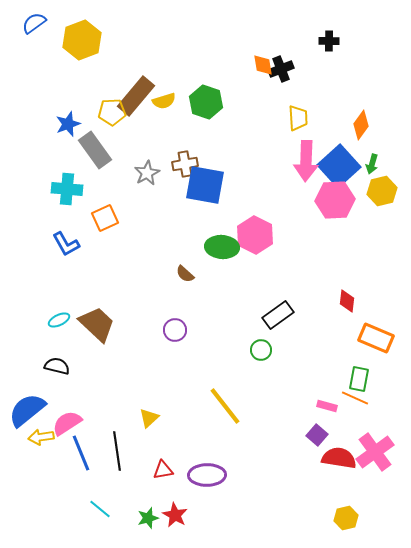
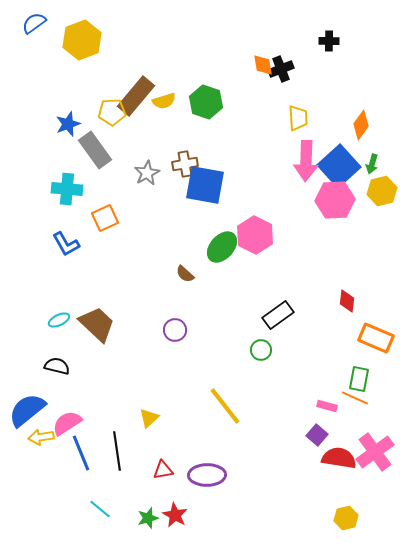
green ellipse at (222, 247): rotated 52 degrees counterclockwise
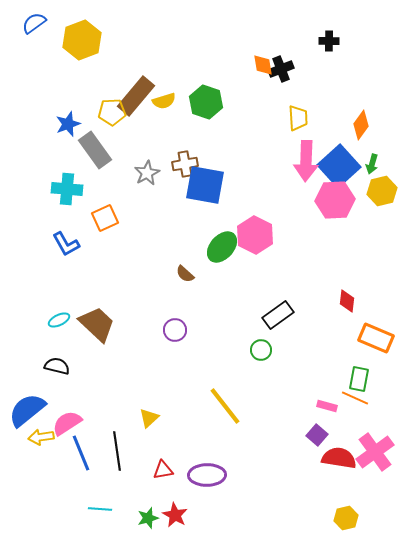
cyan line at (100, 509): rotated 35 degrees counterclockwise
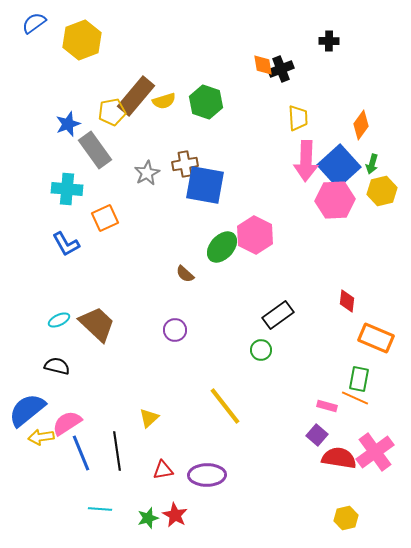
yellow pentagon at (112, 112): rotated 8 degrees counterclockwise
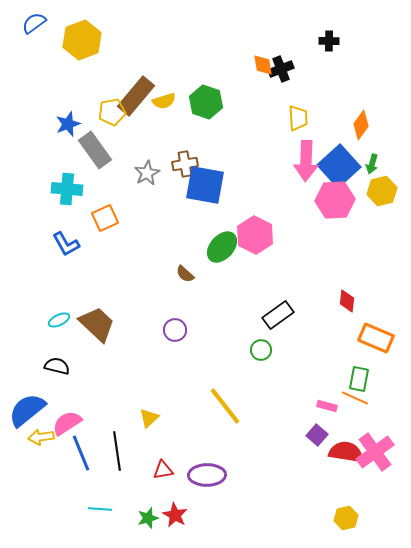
red semicircle at (339, 458): moved 7 px right, 6 px up
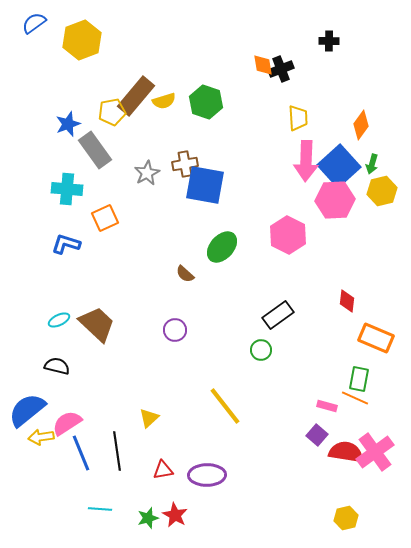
pink hexagon at (255, 235): moved 33 px right
blue L-shape at (66, 244): rotated 136 degrees clockwise
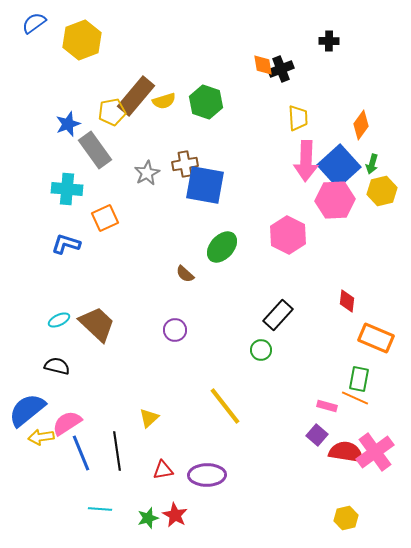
black rectangle at (278, 315): rotated 12 degrees counterclockwise
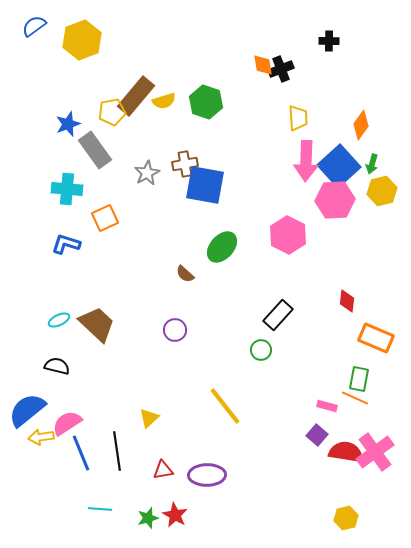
blue semicircle at (34, 23): moved 3 px down
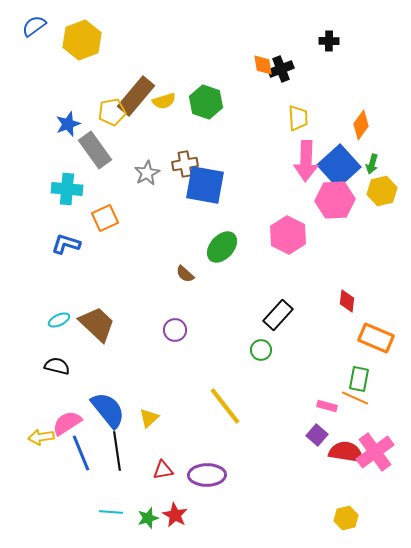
blue semicircle at (27, 410): moved 81 px right; rotated 90 degrees clockwise
cyan line at (100, 509): moved 11 px right, 3 px down
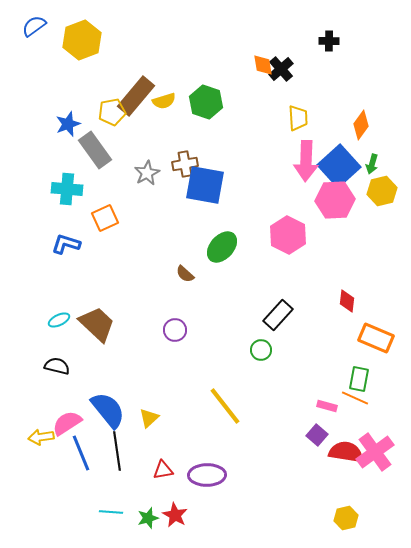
black cross at (281, 69): rotated 20 degrees counterclockwise
